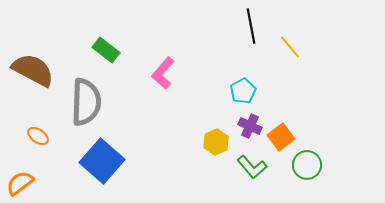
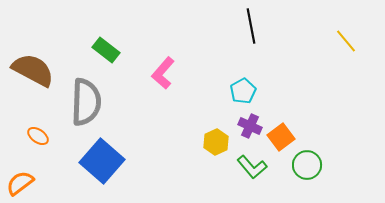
yellow line: moved 56 px right, 6 px up
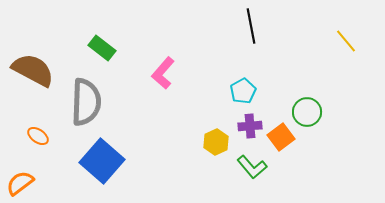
green rectangle: moved 4 px left, 2 px up
purple cross: rotated 30 degrees counterclockwise
green circle: moved 53 px up
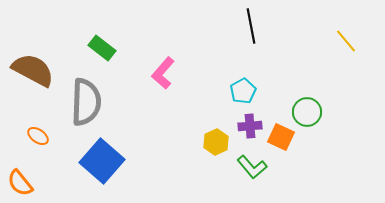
orange square: rotated 28 degrees counterclockwise
orange semicircle: rotated 92 degrees counterclockwise
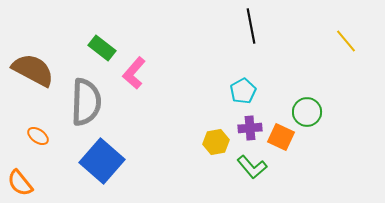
pink L-shape: moved 29 px left
purple cross: moved 2 px down
yellow hexagon: rotated 15 degrees clockwise
